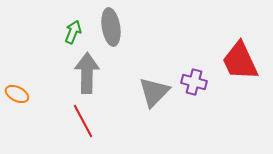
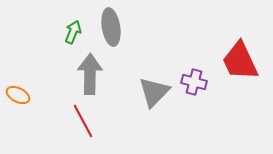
gray arrow: moved 3 px right, 1 px down
orange ellipse: moved 1 px right, 1 px down
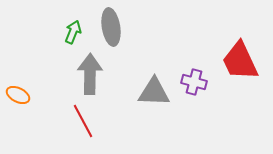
gray triangle: rotated 48 degrees clockwise
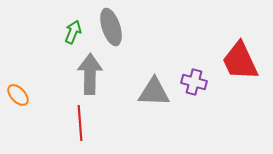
gray ellipse: rotated 9 degrees counterclockwise
orange ellipse: rotated 20 degrees clockwise
red line: moved 3 px left, 2 px down; rotated 24 degrees clockwise
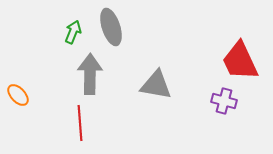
purple cross: moved 30 px right, 19 px down
gray triangle: moved 2 px right, 7 px up; rotated 8 degrees clockwise
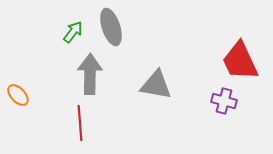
green arrow: rotated 15 degrees clockwise
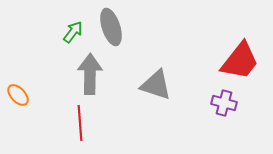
red trapezoid: rotated 117 degrees counterclockwise
gray triangle: rotated 8 degrees clockwise
purple cross: moved 2 px down
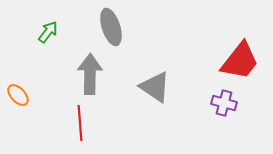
green arrow: moved 25 px left
gray triangle: moved 1 px left, 2 px down; rotated 16 degrees clockwise
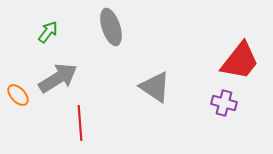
gray arrow: moved 32 px left, 4 px down; rotated 57 degrees clockwise
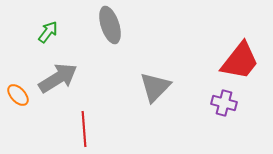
gray ellipse: moved 1 px left, 2 px up
gray triangle: rotated 40 degrees clockwise
red line: moved 4 px right, 6 px down
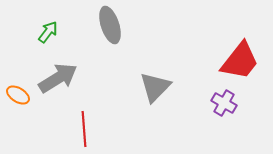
orange ellipse: rotated 15 degrees counterclockwise
purple cross: rotated 15 degrees clockwise
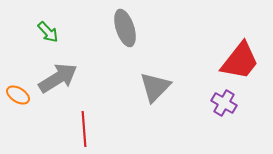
gray ellipse: moved 15 px right, 3 px down
green arrow: rotated 100 degrees clockwise
